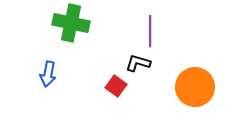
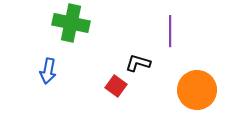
purple line: moved 20 px right
blue arrow: moved 3 px up
orange circle: moved 2 px right, 3 px down
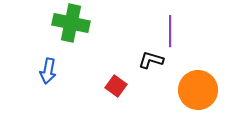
black L-shape: moved 13 px right, 3 px up
orange circle: moved 1 px right
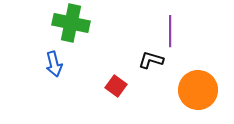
blue arrow: moved 6 px right, 7 px up; rotated 25 degrees counterclockwise
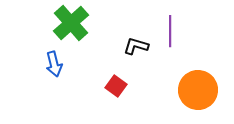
green cross: rotated 36 degrees clockwise
black L-shape: moved 15 px left, 14 px up
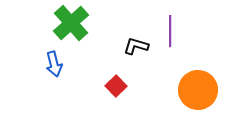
red square: rotated 10 degrees clockwise
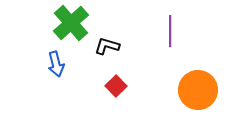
black L-shape: moved 29 px left
blue arrow: moved 2 px right
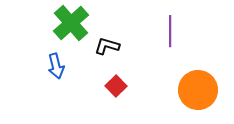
blue arrow: moved 2 px down
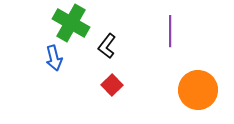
green cross: rotated 18 degrees counterclockwise
black L-shape: rotated 70 degrees counterclockwise
blue arrow: moved 2 px left, 8 px up
red square: moved 4 px left, 1 px up
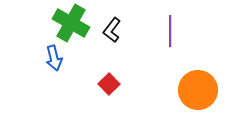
black L-shape: moved 5 px right, 16 px up
red square: moved 3 px left, 1 px up
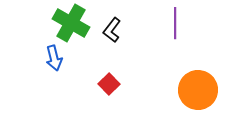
purple line: moved 5 px right, 8 px up
